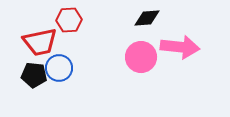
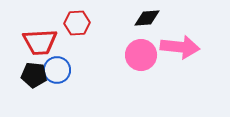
red hexagon: moved 8 px right, 3 px down
red trapezoid: rotated 9 degrees clockwise
pink circle: moved 2 px up
blue circle: moved 2 px left, 2 px down
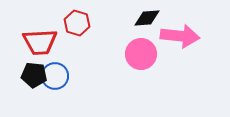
red hexagon: rotated 20 degrees clockwise
pink arrow: moved 11 px up
pink circle: moved 1 px up
blue circle: moved 2 px left, 6 px down
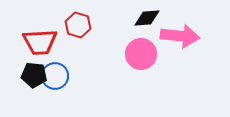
red hexagon: moved 1 px right, 2 px down
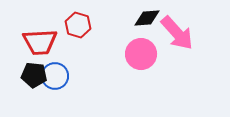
pink arrow: moved 3 px left, 3 px up; rotated 42 degrees clockwise
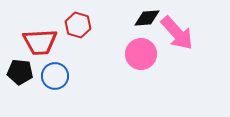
black pentagon: moved 14 px left, 3 px up
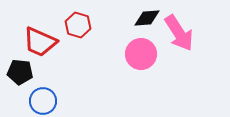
pink arrow: moved 2 px right; rotated 9 degrees clockwise
red trapezoid: rotated 27 degrees clockwise
blue circle: moved 12 px left, 25 px down
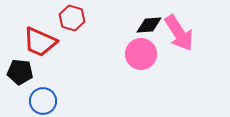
black diamond: moved 2 px right, 7 px down
red hexagon: moved 6 px left, 7 px up
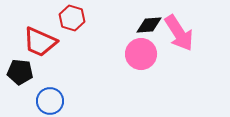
blue circle: moved 7 px right
